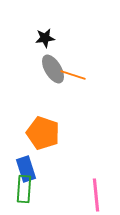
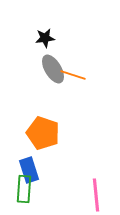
blue rectangle: moved 3 px right, 1 px down
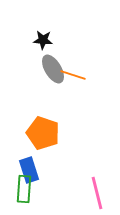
black star: moved 2 px left, 2 px down; rotated 12 degrees clockwise
pink line: moved 1 px right, 2 px up; rotated 8 degrees counterclockwise
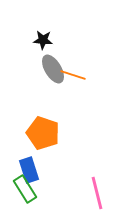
green rectangle: moved 1 px right; rotated 36 degrees counterclockwise
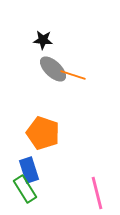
gray ellipse: rotated 16 degrees counterclockwise
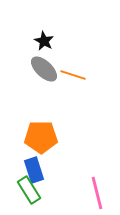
black star: moved 1 px right, 1 px down; rotated 24 degrees clockwise
gray ellipse: moved 9 px left
orange pentagon: moved 2 px left, 4 px down; rotated 20 degrees counterclockwise
blue rectangle: moved 5 px right
green rectangle: moved 4 px right, 1 px down
